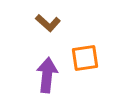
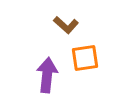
brown L-shape: moved 18 px right, 2 px down
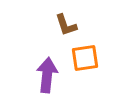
brown L-shape: rotated 30 degrees clockwise
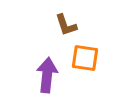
orange square: rotated 16 degrees clockwise
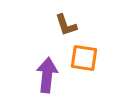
orange square: moved 1 px left
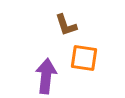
purple arrow: moved 1 px left, 1 px down
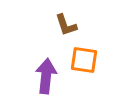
orange square: moved 2 px down
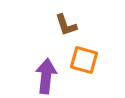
orange square: rotated 8 degrees clockwise
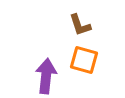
brown L-shape: moved 14 px right
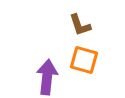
purple arrow: moved 1 px right, 1 px down
